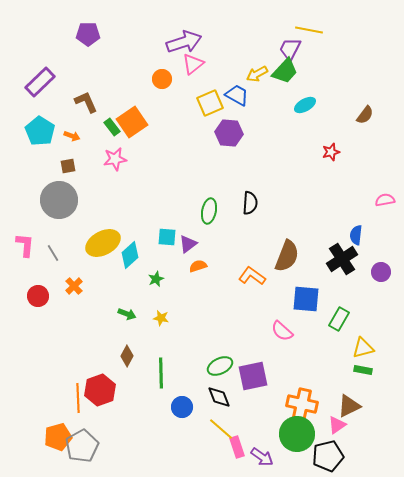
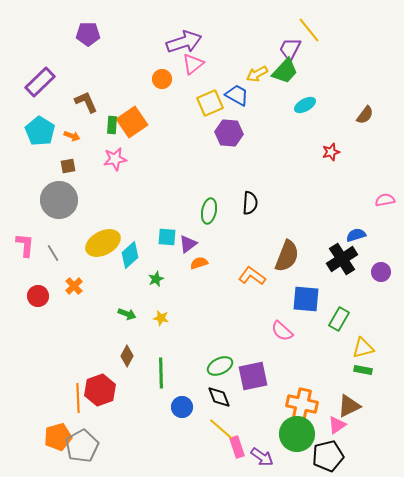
yellow line at (309, 30): rotated 40 degrees clockwise
green rectangle at (112, 127): moved 2 px up; rotated 42 degrees clockwise
blue semicircle at (356, 235): rotated 66 degrees clockwise
orange semicircle at (198, 266): moved 1 px right, 3 px up
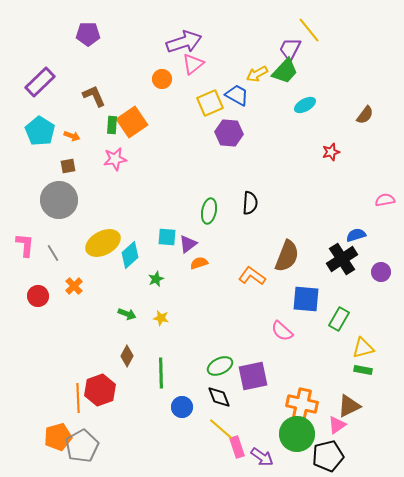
brown L-shape at (86, 102): moved 8 px right, 6 px up
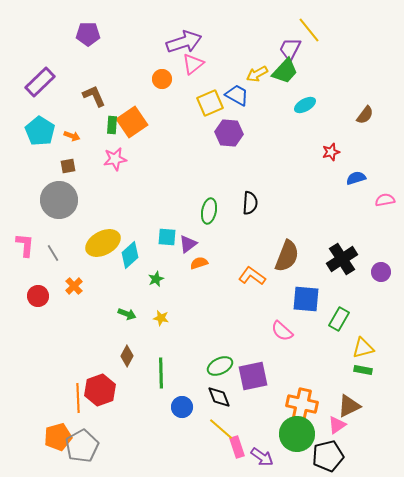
blue semicircle at (356, 235): moved 57 px up
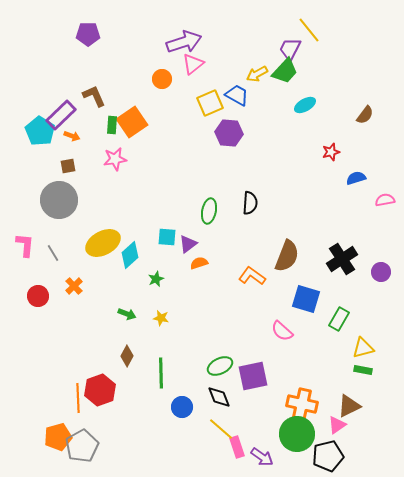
purple rectangle at (40, 82): moved 21 px right, 33 px down
blue square at (306, 299): rotated 12 degrees clockwise
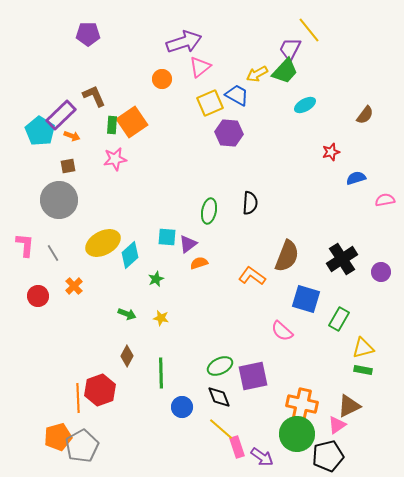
pink triangle at (193, 64): moved 7 px right, 3 px down
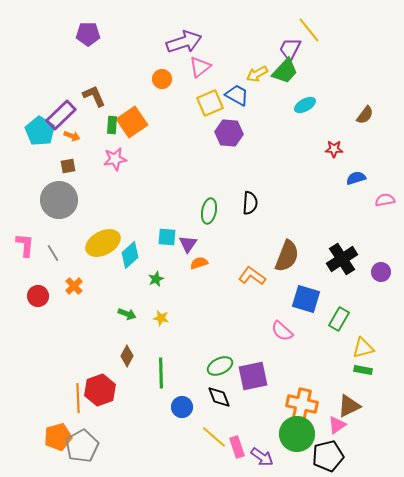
red star at (331, 152): moved 3 px right, 3 px up; rotated 18 degrees clockwise
purple triangle at (188, 244): rotated 18 degrees counterclockwise
yellow line at (221, 429): moved 7 px left, 8 px down
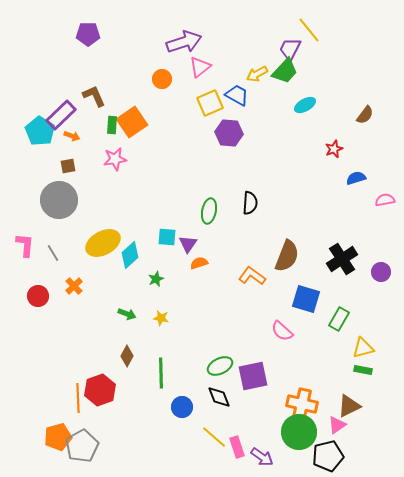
red star at (334, 149): rotated 24 degrees counterclockwise
green circle at (297, 434): moved 2 px right, 2 px up
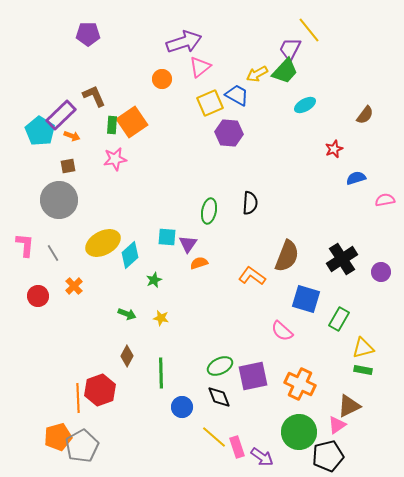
green star at (156, 279): moved 2 px left, 1 px down
orange cross at (302, 404): moved 2 px left, 20 px up; rotated 12 degrees clockwise
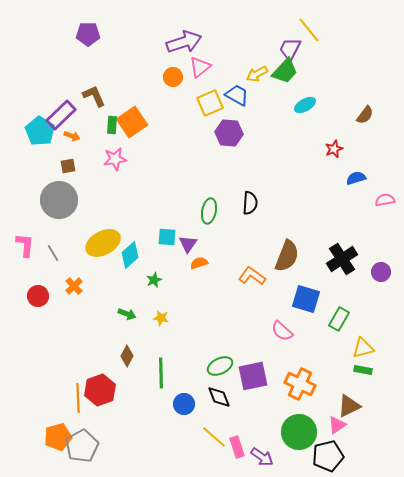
orange circle at (162, 79): moved 11 px right, 2 px up
blue circle at (182, 407): moved 2 px right, 3 px up
